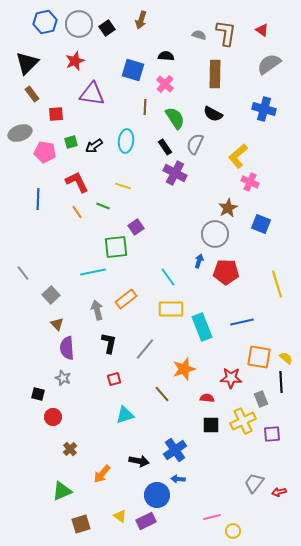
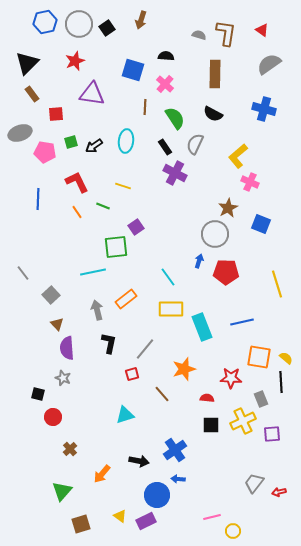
red square at (114, 379): moved 18 px right, 5 px up
green triangle at (62, 491): rotated 25 degrees counterclockwise
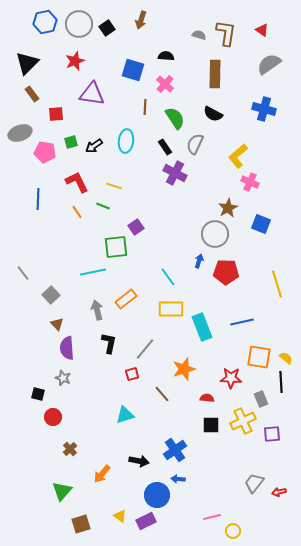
yellow line at (123, 186): moved 9 px left
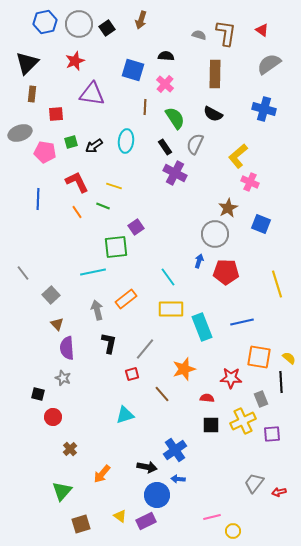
brown rectangle at (32, 94): rotated 42 degrees clockwise
yellow semicircle at (286, 358): moved 3 px right
black arrow at (139, 461): moved 8 px right, 6 px down
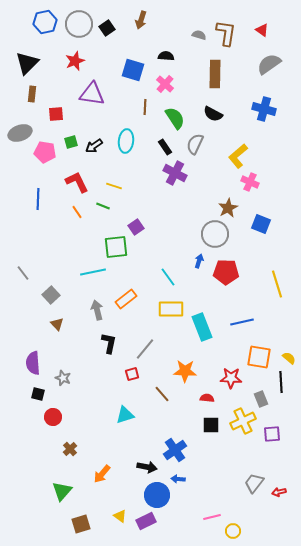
purple semicircle at (67, 348): moved 34 px left, 15 px down
orange star at (184, 369): moved 1 px right, 2 px down; rotated 20 degrees clockwise
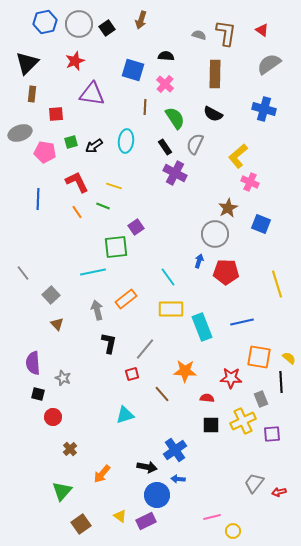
brown square at (81, 524): rotated 18 degrees counterclockwise
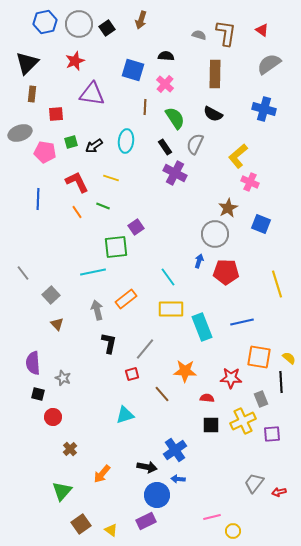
yellow line at (114, 186): moved 3 px left, 8 px up
yellow triangle at (120, 516): moved 9 px left, 14 px down
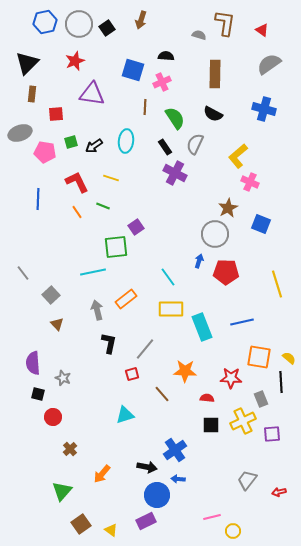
brown L-shape at (226, 33): moved 1 px left, 10 px up
pink cross at (165, 84): moved 3 px left, 2 px up; rotated 24 degrees clockwise
gray trapezoid at (254, 483): moved 7 px left, 3 px up
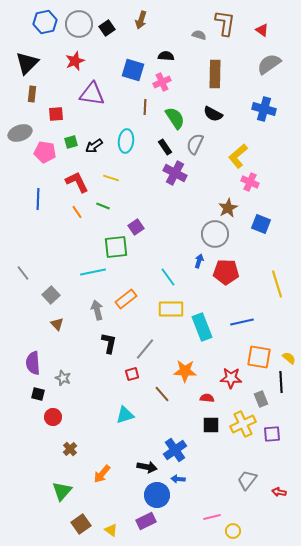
yellow cross at (243, 421): moved 3 px down
red arrow at (279, 492): rotated 24 degrees clockwise
